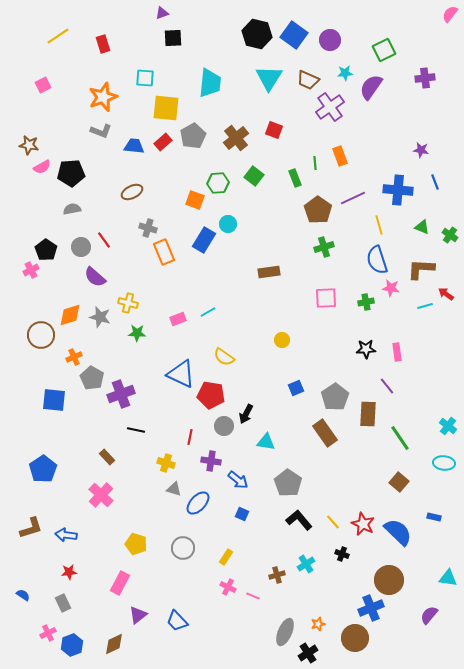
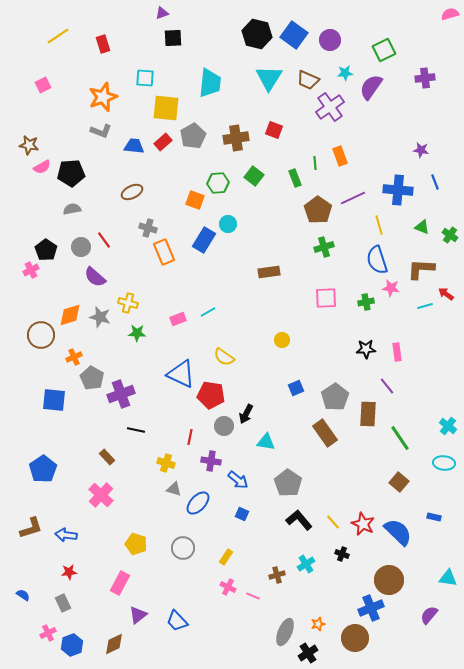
pink semicircle at (450, 14): rotated 36 degrees clockwise
brown cross at (236, 138): rotated 30 degrees clockwise
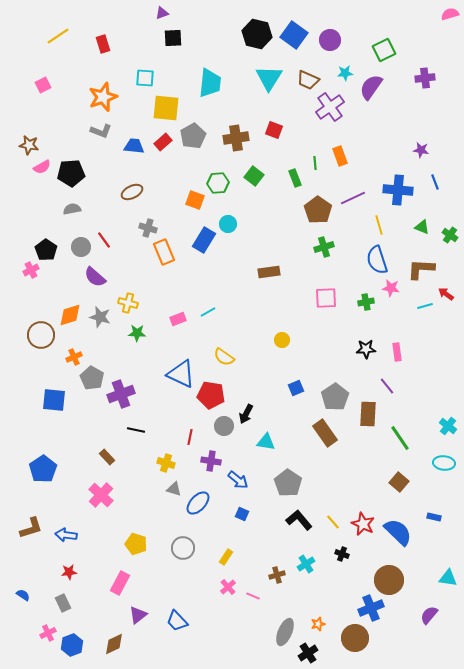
pink cross at (228, 587): rotated 21 degrees clockwise
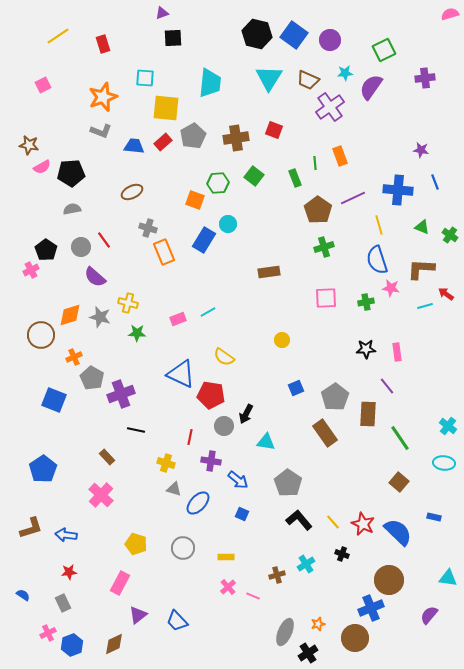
blue square at (54, 400): rotated 15 degrees clockwise
yellow rectangle at (226, 557): rotated 56 degrees clockwise
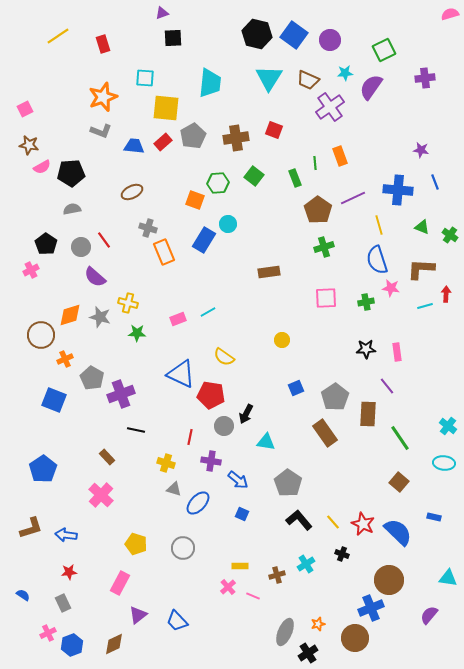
pink square at (43, 85): moved 18 px left, 24 px down
black pentagon at (46, 250): moved 6 px up
red arrow at (446, 294): rotated 56 degrees clockwise
orange cross at (74, 357): moved 9 px left, 2 px down
yellow rectangle at (226, 557): moved 14 px right, 9 px down
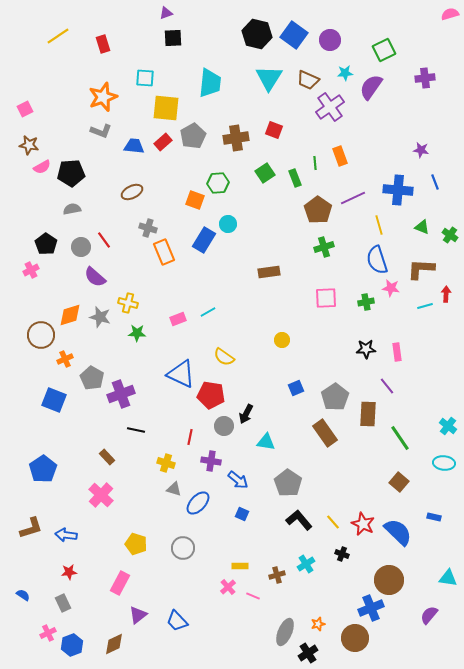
purple triangle at (162, 13): moved 4 px right
green square at (254, 176): moved 11 px right, 3 px up; rotated 18 degrees clockwise
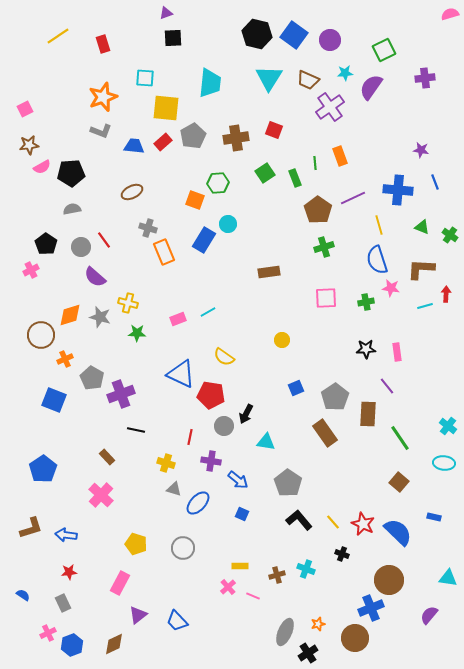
brown star at (29, 145): rotated 18 degrees counterclockwise
cyan cross at (306, 564): moved 5 px down; rotated 36 degrees counterclockwise
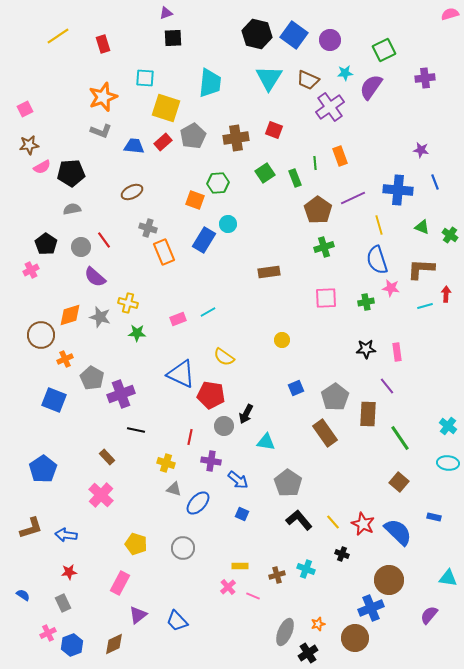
yellow square at (166, 108): rotated 12 degrees clockwise
cyan ellipse at (444, 463): moved 4 px right
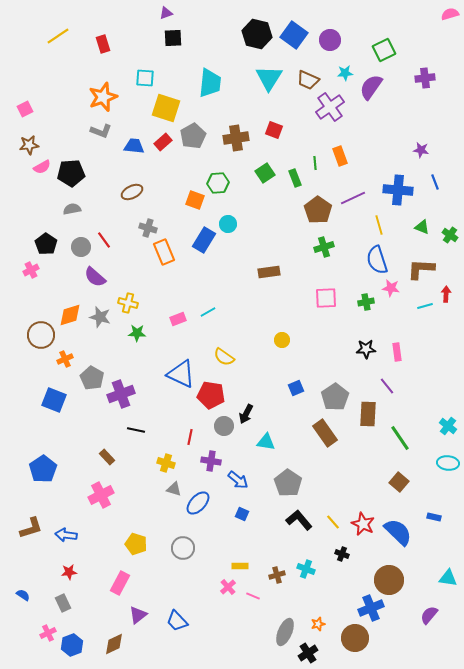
pink cross at (101, 495): rotated 20 degrees clockwise
